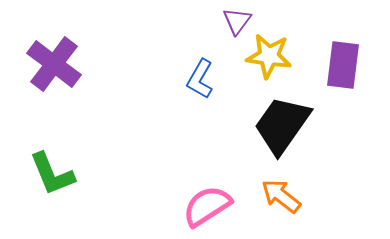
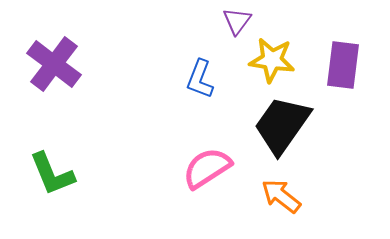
yellow star: moved 3 px right, 4 px down
blue L-shape: rotated 9 degrees counterclockwise
pink semicircle: moved 38 px up
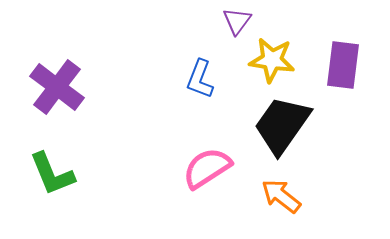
purple cross: moved 3 px right, 23 px down
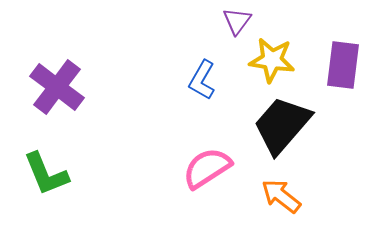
blue L-shape: moved 2 px right, 1 px down; rotated 9 degrees clockwise
black trapezoid: rotated 6 degrees clockwise
green L-shape: moved 6 px left
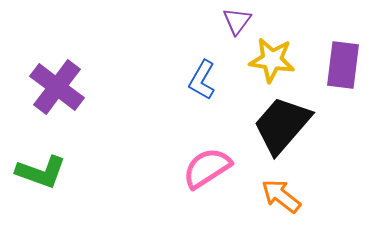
green L-shape: moved 5 px left, 2 px up; rotated 48 degrees counterclockwise
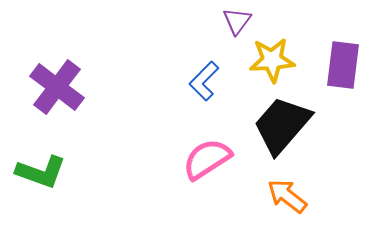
yellow star: rotated 12 degrees counterclockwise
blue L-shape: moved 2 px right, 1 px down; rotated 15 degrees clockwise
pink semicircle: moved 9 px up
orange arrow: moved 6 px right
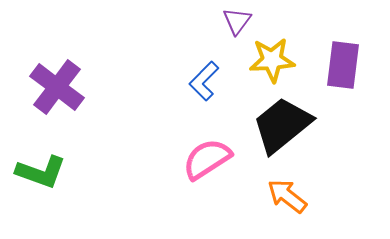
black trapezoid: rotated 10 degrees clockwise
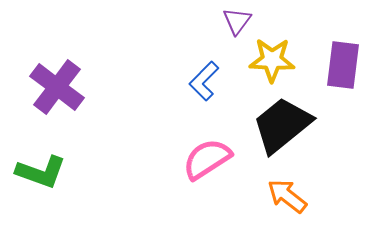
yellow star: rotated 6 degrees clockwise
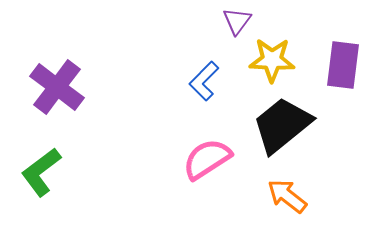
green L-shape: rotated 123 degrees clockwise
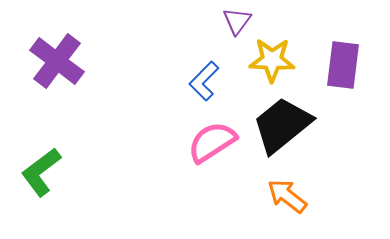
purple cross: moved 26 px up
pink semicircle: moved 5 px right, 17 px up
